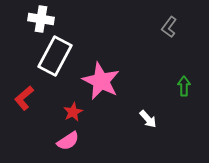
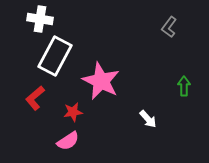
white cross: moved 1 px left
red L-shape: moved 11 px right
red star: rotated 18 degrees clockwise
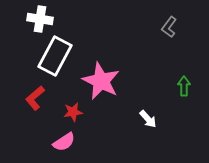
pink semicircle: moved 4 px left, 1 px down
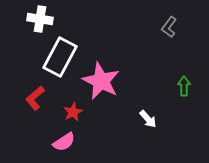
white rectangle: moved 5 px right, 1 px down
red star: rotated 18 degrees counterclockwise
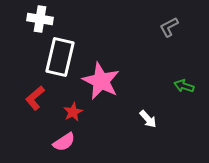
gray L-shape: rotated 25 degrees clockwise
white rectangle: rotated 15 degrees counterclockwise
green arrow: rotated 72 degrees counterclockwise
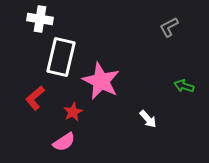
white rectangle: moved 1 px right
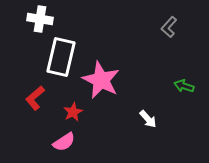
gray L-shape: rotated 20 degrees counterclockwise
pink star: moved 1 px up
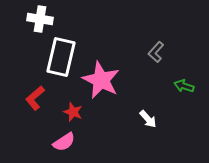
gray L-shape: moved 13 px left, 25 px down
red star: rotated 24 degrees counterclockwise
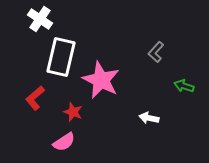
white cross: rotated 25 degrees clockwise
white arrow: moved 1 px right, 1 px up; rotated 144 degrees clockwise
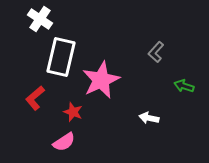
pink star: rotated 21 degrees clockwise
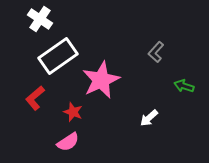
white rectangle: moved 3 px left, 1 px up; rotated 42 degrees clockwise
white arrow: rotated 54 degrees counterclockwise
pink semicircle: moved 4 px right
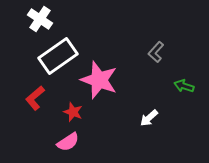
pink star: moved 2 px left; rotated 27 degrees counterclockwise
